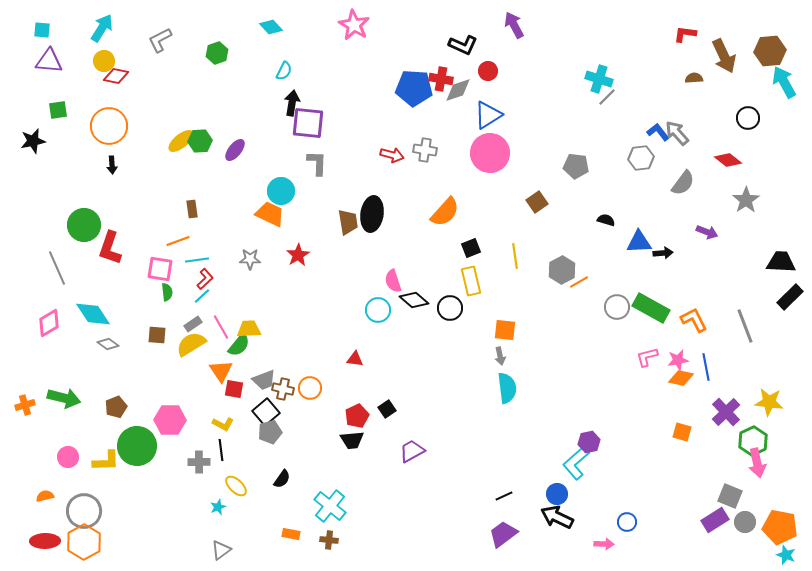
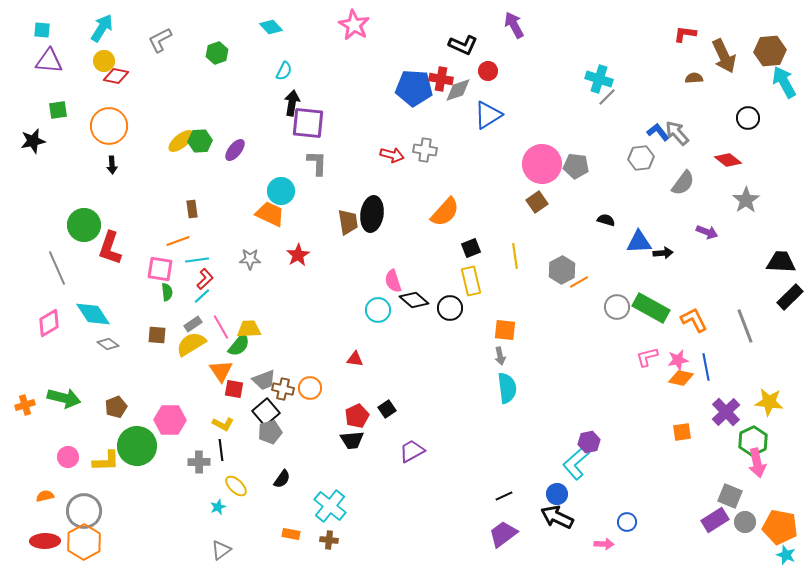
pink circle at (490, 153): moved 52 px right, 11 px down
orange square at (682, 432): rotated 24 degrees counterclockwise
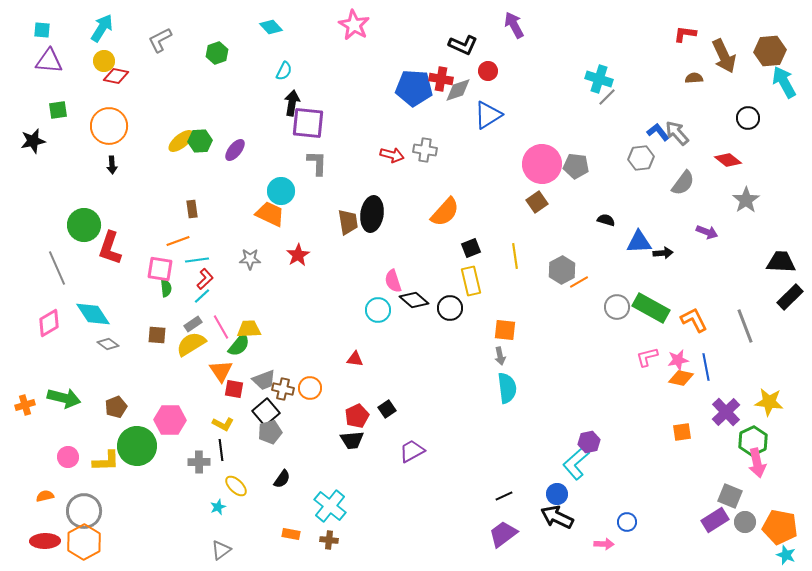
green semicircle at (167, 292): moved 1 px left, 4 px up
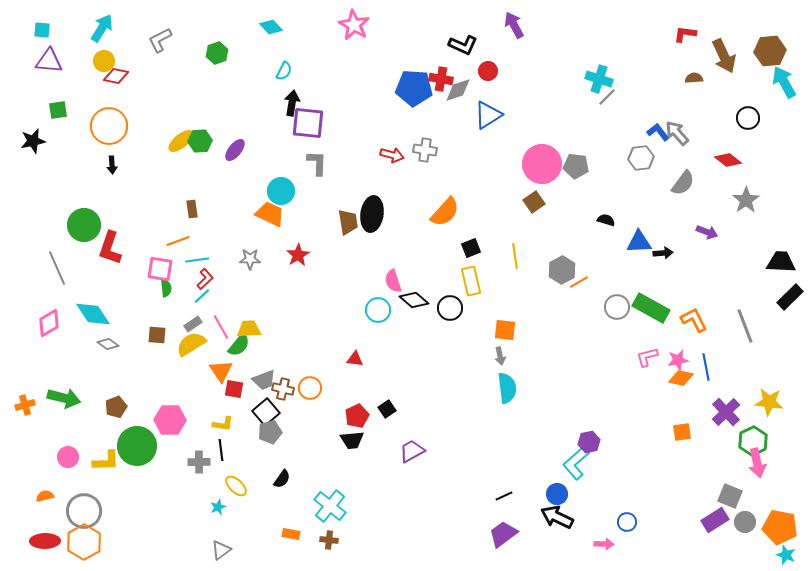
brown square at (537, 202): moved 3 px left
yellow L-shape at (223, 424): rotated 20 degrees counterclockwise
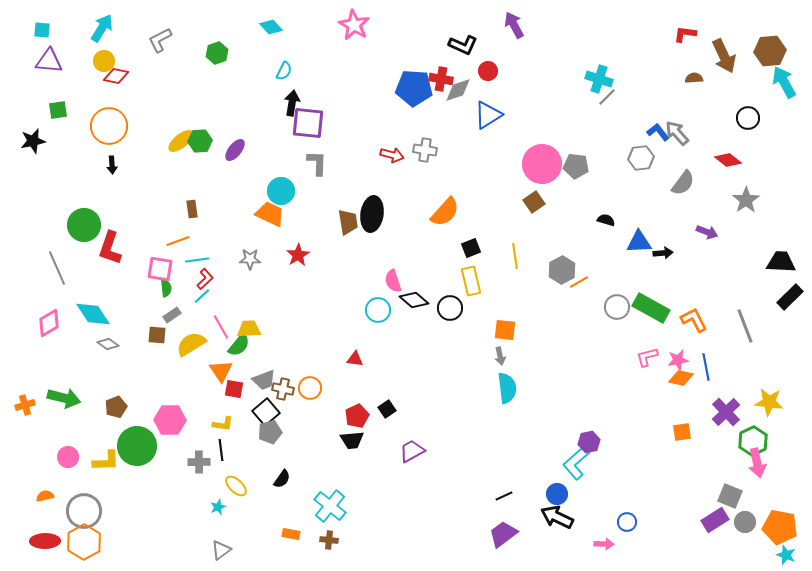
gray rectangle at (193, 324): moved 21 px left, 9 px up
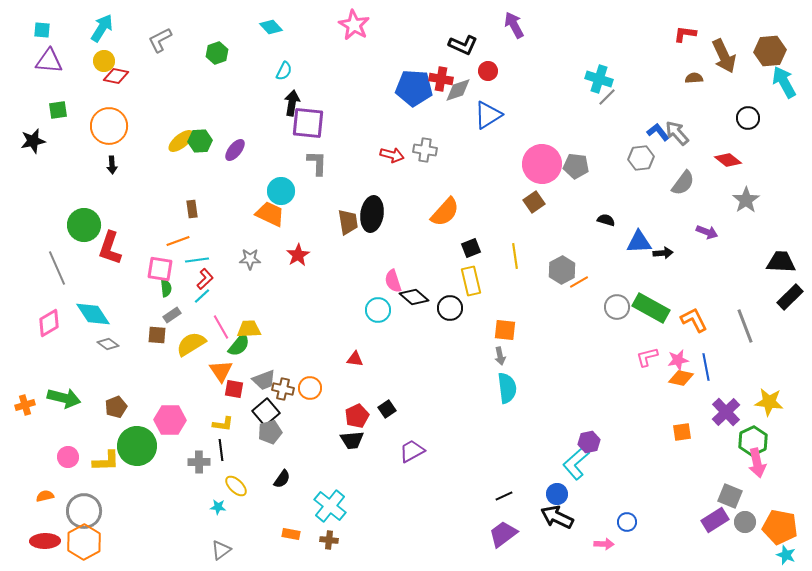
black diamond at (414, 300): moved 3 px up
cyan star at (218, 507): rotated 28 degrees clockwise
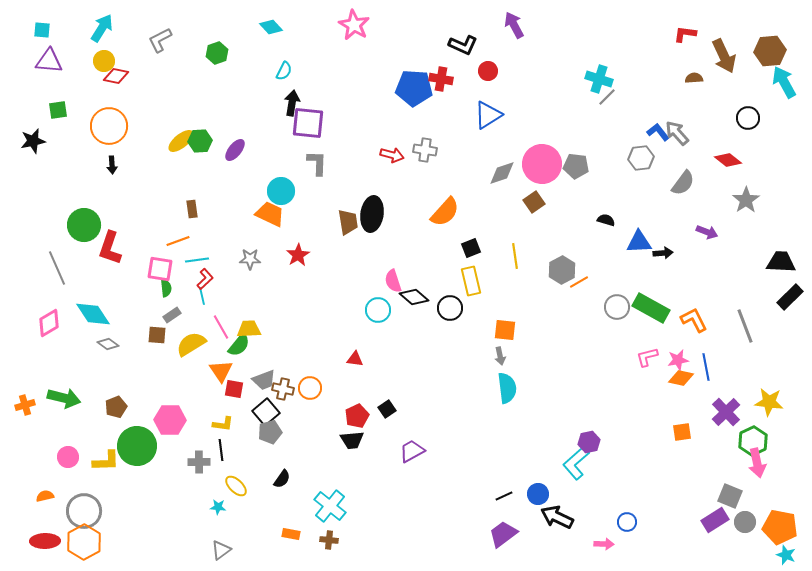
gray diamond at (458, 90): moved 44 px right, 83 px down
cyan line at (202, 296): rotated 60 degrees counterclockwise
blue circle at (557, 494): moved 19 px left
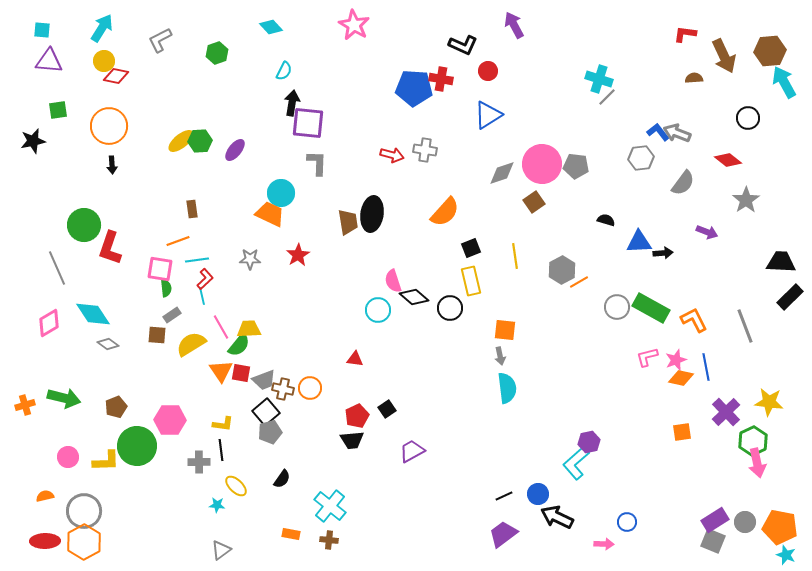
gray arrow at (677, 133): rotated 28 degrees counterclockwise
cyan circle at (281, 191): moved 2 px down
pink star at (678, 360): moved 2 px left; rotated 10 degrees counterclockwise
red square at (234, 389): moved 7 px right, 16 px up
gray square at (730, 496): moved 17 px left, 45 px down
cyan star at (218, 507): moved 1 px left, 2 px up
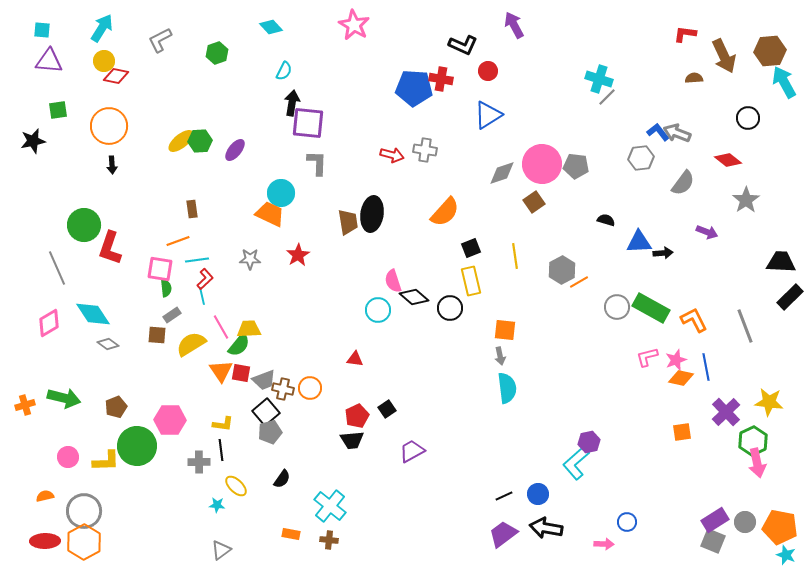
black arrow at (557, 517): moved 11 px left, 11 px down; rotated 16 degrees counterclockwise
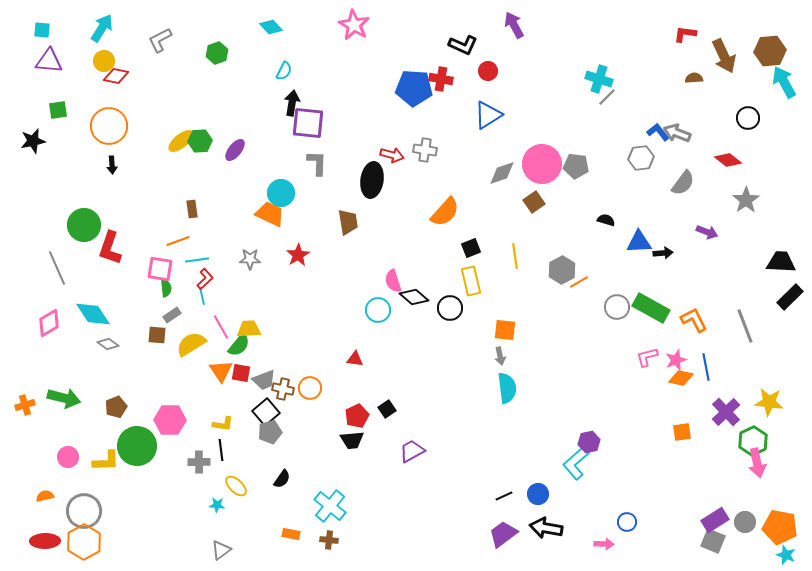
black ellipse at (372, 214): moved 34 px up
